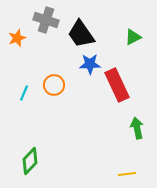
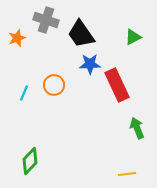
green arrow: rotated 10 degrees counterclockwise
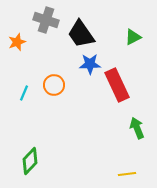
orange star: moved 4 px down
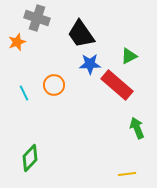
gray cross: moved 9 px left, 2 px up
green triangle: moved 4 px left, 19 px down
red rectangle: rotated 24 degrees counterclockwise
cyan line: rotated 49 degrees counterclockwise
green diamond: moved 3 px up
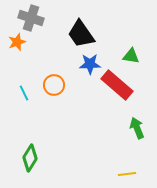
gray cross: moved 6 px left
green triangle: moved 2 px right; rotated 36 degrees clockwise
green diamond: rotated 12 degrees counterclockwise
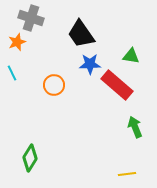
cyan line: moved 12 px left, 20 px up
green arrow: moved 2 px left, 1 px up
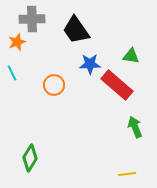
gray cross: moved 1 px right, 1 px down; rotated 20 degrees counterclockwise
black trapezoid: moved 5 px left, 4 px up
